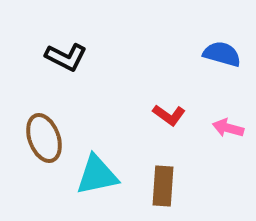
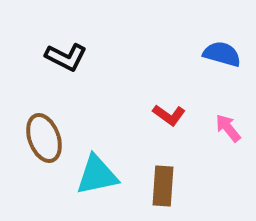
pink arrow: rotated 36 degrees clockwise
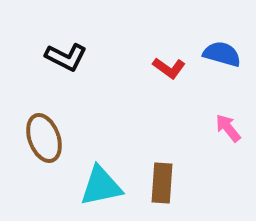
red L-shape: moved 47 px up
cyan triangle: moved 4 px right, 11 px down
brown rectangle: moved 1 px left, 3 px up
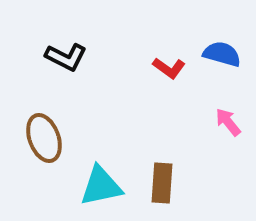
pink arrow: moved 6 px up
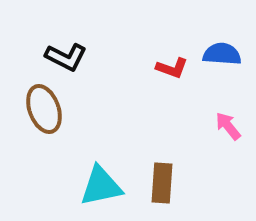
blue semicircle: rotated 12 degrees counterclockwise
red L-shape: moved 3 px right; rotated 16 degrees counterclockwise
pink arrow: moved 4 px down
brown ellipse: moved 29 px up
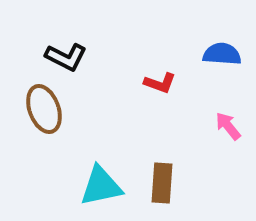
red L-shape: moved 12 px left, 15 px down
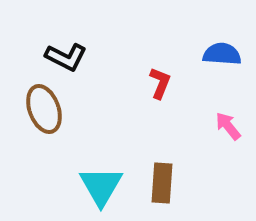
red L-shape: rotated 88 degrees counterclockwise
cyan triangle: rotated 48 degrees counterclockwise
